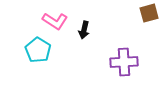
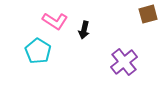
brown square: moved 1 px left, 1 px down
cyan pentagon: moved 1 px down
purple cross: rotated 36 degrees counterclockwise
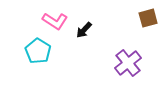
brown square: moved 4 px down
black arrow: rotated 30 degrees clockwise
purple cross: moved 4 px right, 1 px down
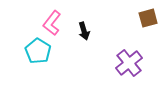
pink L-shape: moved 3 px left, 2 px down; rotated 95 degrees clockwise
black arrow: moved 1 px down; rotated 60 degrees counterclockwise
purple cross: moved 1 px right
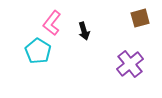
brown square: moved 8 px left
purple cross: moved 1 px right, 1 px down
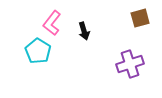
purple cross: rotated 20 degrees clockwise
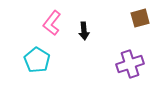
black arrow: rotated 12 degrees clockwise
cyan pentagon: moved 1 px left, 9 px down
